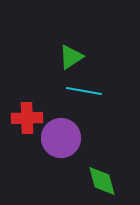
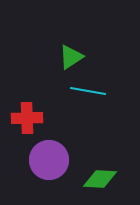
cyan line: moved 4 px right
purple circle: moved 12 px left, 22 px down
green diamond: moved 2 px left, 2 px up; rotated 72 degrees counterclockwise
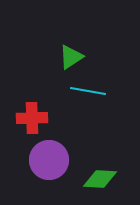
red cross: moved 5 px right
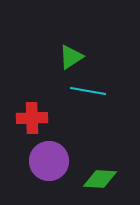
purple circle: moved 1 px down
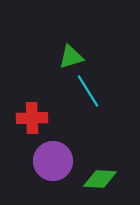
green triangle: rotated 16 degrees clockwise
cyan line: rotated 48 degrees clockwise
purple circle: moved 4 px right
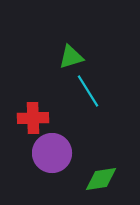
red cross: moved 1 px right
purple circle: moved 1 px left, 8 px up
green diamond: moved 1 px right; rotated 12 degrees counterclockwise
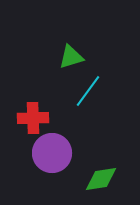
cyan line: rotated 68 degrees clockwise
